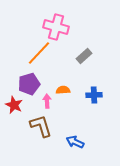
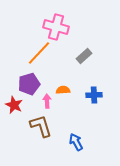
blue arrow: moved 1 px right; rotated 36 degrees clockwise
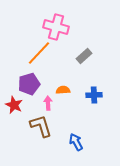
pink arrow: moved 1 px right, 2 px down
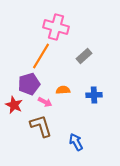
orange line: moved 2 px right, 3 px down; rotated 12 degrees counterclockwise
pink arrow: moved 3 px left, 1 px up; rotated 120 degrees clockwise
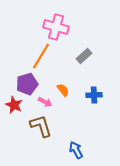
purple pentagon: moved 2 px left
orange semicircle: rotated 56 degrees clockwise
blue arrow: moved 8 px down
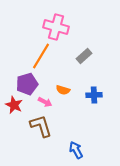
orange semicircle: rotated 144 degrees clockwise
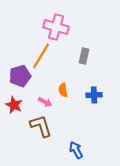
gray rectangle: rotated 35 degrees counterclockwise
purple pentagon: moved 7 px left, 8 px up
orange semicircle: rotated 64 degrees clockwise
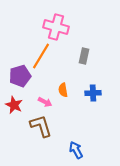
blue cross: moved 1 px left, 2 px up
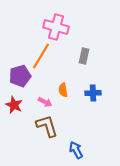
brown L-shape: moved 6 px right
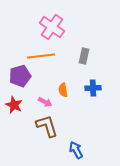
pink cross: moved 4 px left; rotated 20 degrees clockwise
orange line: rotated 52 degrees clockwise
blue cross: moved 5 px up
